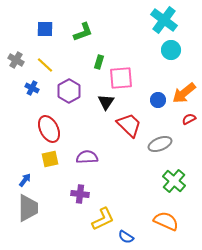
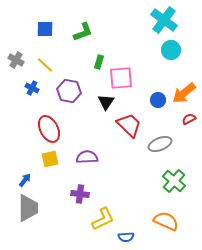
purple hexagon: rotated 20 degrees counterclockwise
blue semicircle: rotated 35 degrees counterclockwise
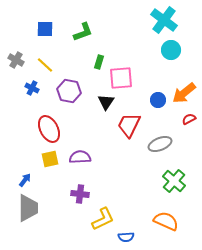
red trapezoid: rotated 108 degrees counterclockwise
purple semicircle: moved 7 px left
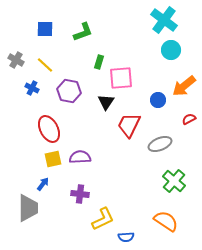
orange arrow: moved 7 px up
yellow square: moved 3 px right
blue arrow: moved 18 px right, 4 px down
orange semicircle: rotated 10 degrees clockwise
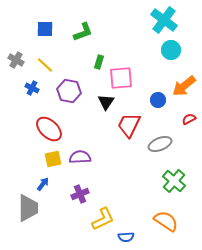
red ellipse: rotated 20 degrees counterclockwise
purple cross: rotated 30 degrees counterclockwise
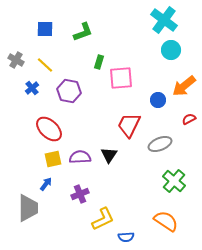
blue cross: rotated 24 degrees clockwise
black triangle: moved 3 px right, 53 px down
blue arrow: moved 3 px right
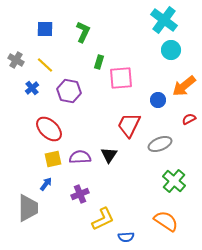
green L-shape: rotated 45 degrees counterclockwise
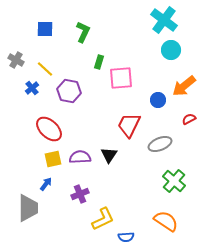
yellow line: moved 4 px down
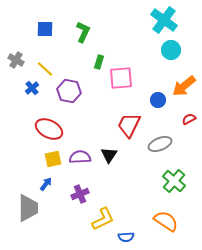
red ellipse: rotated 16 degrees counterclockwise
